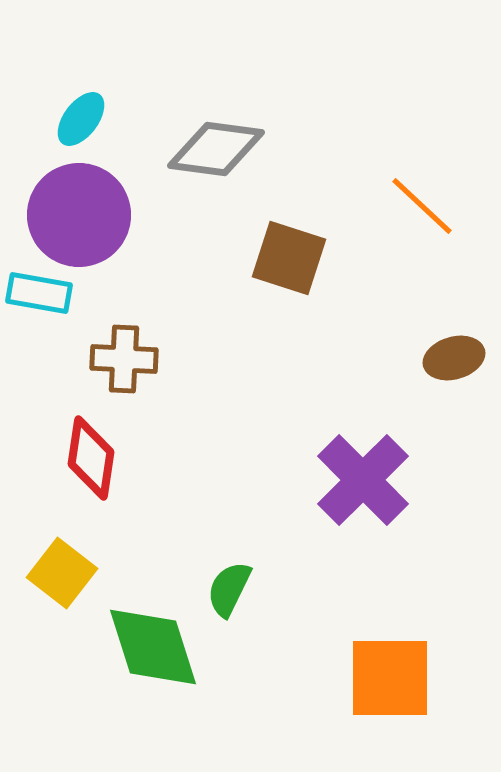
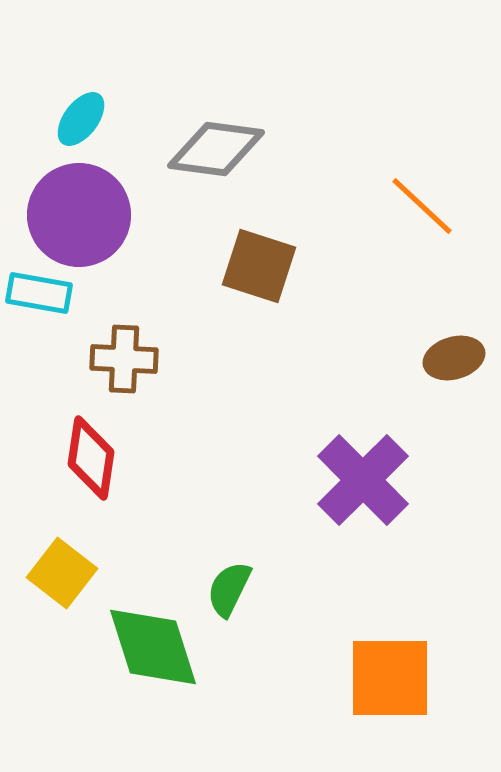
brown square: moved 30 px left, 8 px down
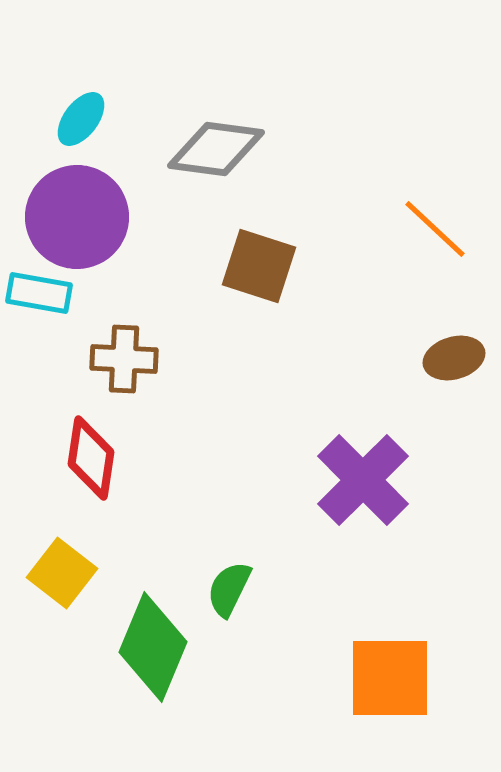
orange line: moved 13 px right, 23 px down
purple circle: moved 2 px left, 2 px down
green diamond: rotated 40 degrees clockwise
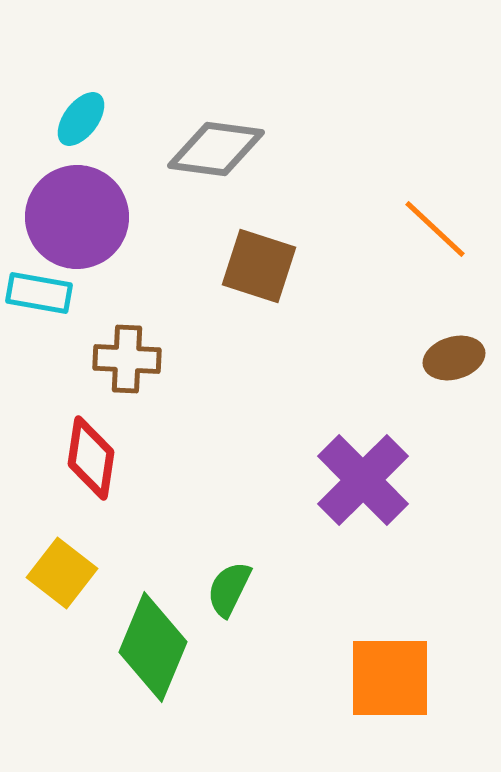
brown cross: moved 3 px right
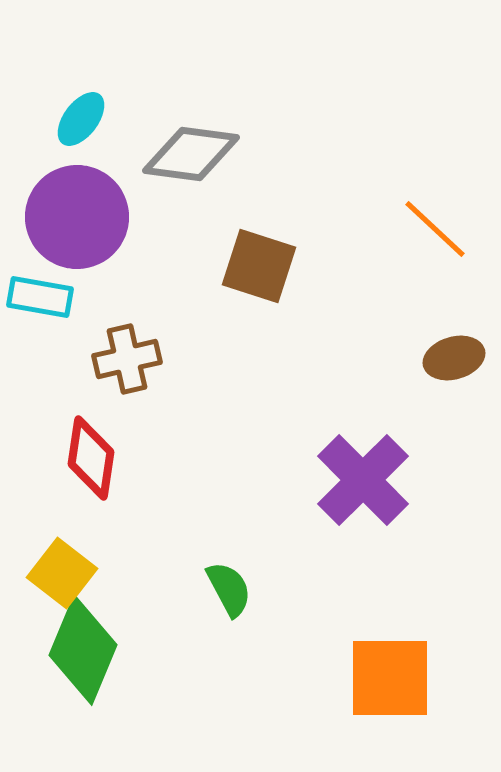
gray diamond: moved 25 px left, 5 px down
cyan rectangle: moved 1 px right, 4 px down
brown cross: rotated 16 degrees counterclockwise
green semicircle: rotated 126 degrees clockwise
green diamond: moved 70 px left, 3 px down
